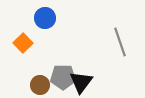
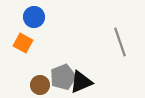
blue circle: moved 11 px left, 1 px up
orange square: rotated 18 degrees counterclockwise
gray pentagon: rotated 20 degrees counterclockwise
black triangle: rotated 30 degrees clockwise
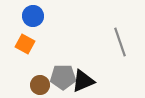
blue circle: moved 1 px left, 1 px up
orange square: moved 2 px right, 1 px down
gray pentagon: rotated 20 degrees clockwise
black triangle: moved 2 px right, 1 px up
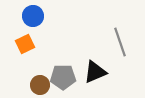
orange square: rotated 36 degrees clockwise
black triangle: moved 12 px right, 9 px up
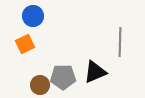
gray line: rotated 20 degrees clockwise
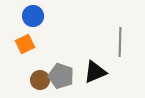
gray pentagon: moved 2 px left, 1 px up; rotated 20 degrees clockwise
brown circle: moved 5 px up
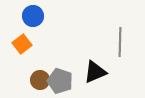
orange square: moved 3 px left; rotated 12 degrees counterclockwise
gray pentagon: moved 1 px left, 5 px down
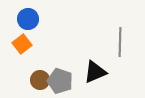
blue circle: moved 5 px left, 3 px down
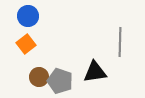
blue circle: moved 3 px up
orange square: moved 4 px right
black triangle: rotated 15 degrees clockwise
brown circle: moved 1 px left, 3 px up
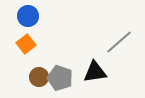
gray line: moved 1 px left; rotated 48 degrees clockwise
gray pentagon: moved 3 px up
